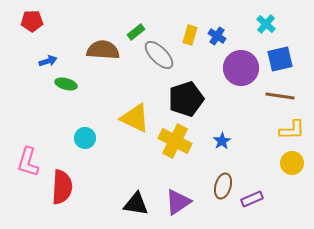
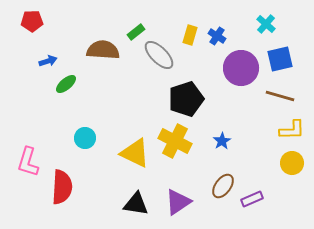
green ellipse: rotated 55 degrees counterclockwise
brown line: rotated 8 degrees clockwise
yellow triangle: moved 35 px down
brown ellipse: rotated 20 degrees clockwise
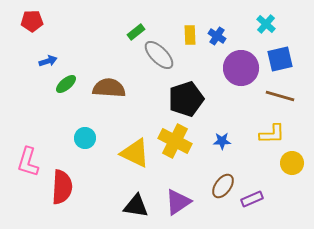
yellow rectangle: rotated 18 degrees counterclockwise
brown semicircle: moved 6 px right, 38 px down
yellow L-shape: moved 20 px left, 4 px down
blue star: rotated 30 degrees clockwise
black triangle: moved 2 px down
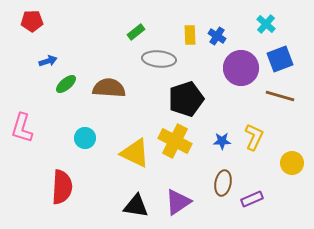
gray ellipse: moved 4 px down; rotated 40 degrees counterclockwise
blue square: rotated 8 degrees counterclockwise
yellow L-shape: moved 18 px left, 3 px down; rotated 64 degrees counterclockwise
pink L-shape: moved 6 px left, 34 px up
brown ellipse: moved 3 px up; rotated 25 degrees counterclockwise
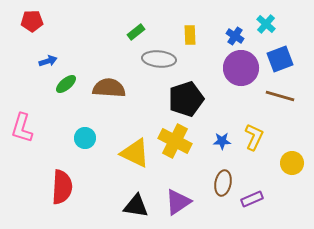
blue cross: moved 18 px right
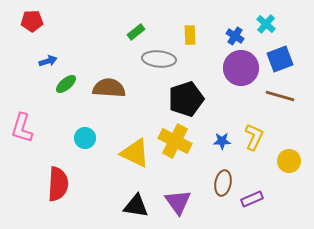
yellow circle: moved 3 px left, 2 px up
red semicircle: moved 4 px left, 3 px up
purple triangle: rotated 32 degrees counterclockwise
